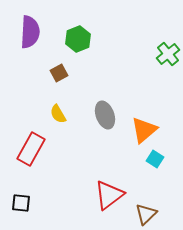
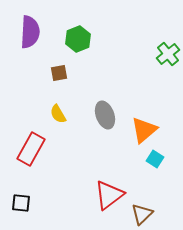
brown square: rotated 18 degrees clockwise
brown triangle: moved 4 px left
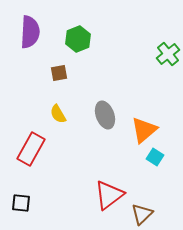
cyan square: moved 2 px up
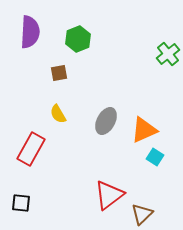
gray ellipse: moved 1 px right, 6 px down; rotated 48 degrees clockwise
orange triangle: rotated 16 degrees clockwise
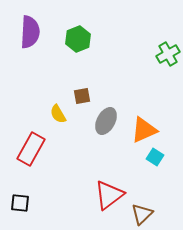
green cross: rotated 10 degrees clockwise
brown square: moved 23 px right, 23 px down
black square: moved 1 px left
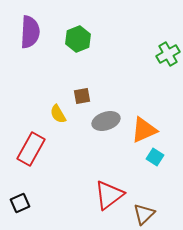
gray ellipse: rotated 44 degrees clockwise
black square: rotated 30 degrees counterclockwise
brown triangle: moved 2 px right
